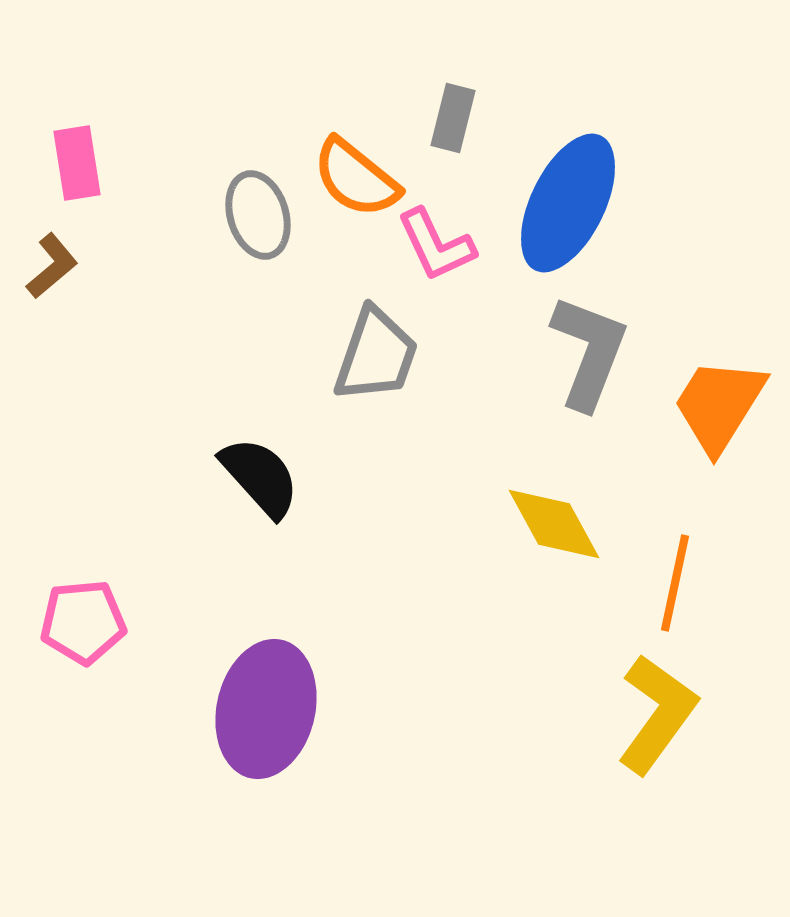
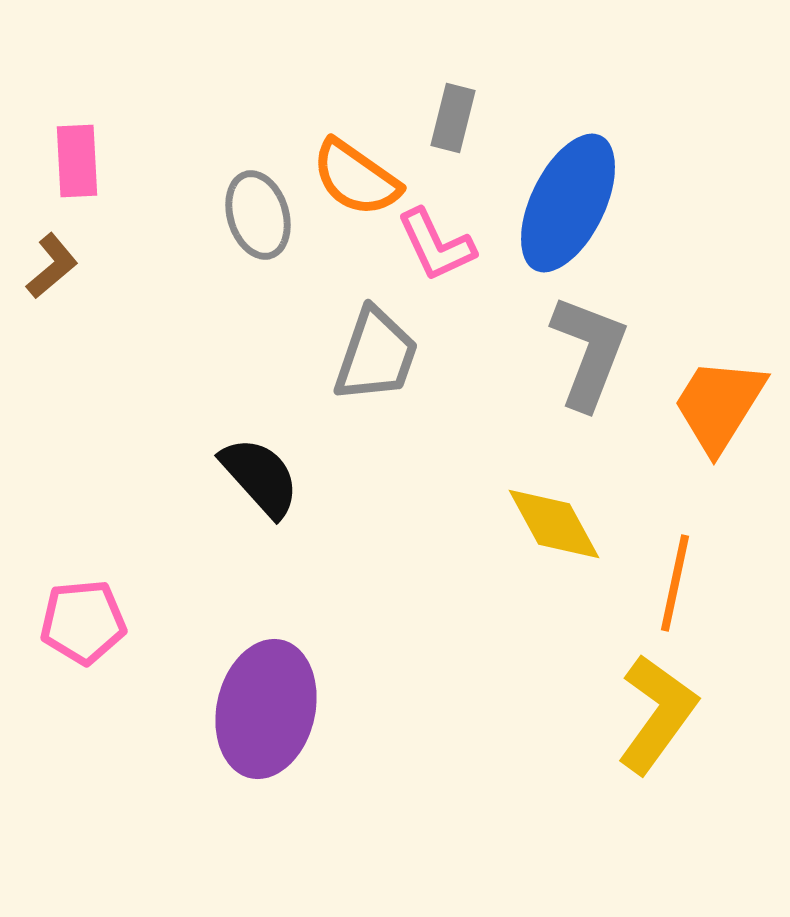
pink rectangle: moved 2 px up; rotated 6 degrees clockwise
orange semicircle: rotated 4 degrees counterclockwise
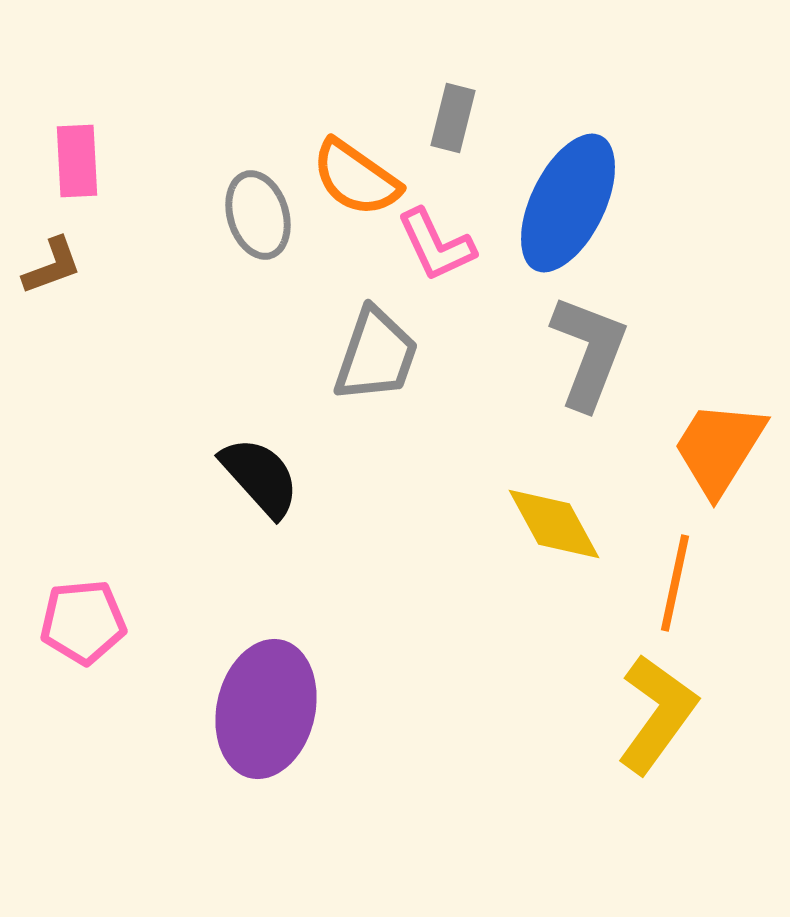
brown L-shape: rotated 20 degrees clockwise
orange trapezoid: moved 43 px down
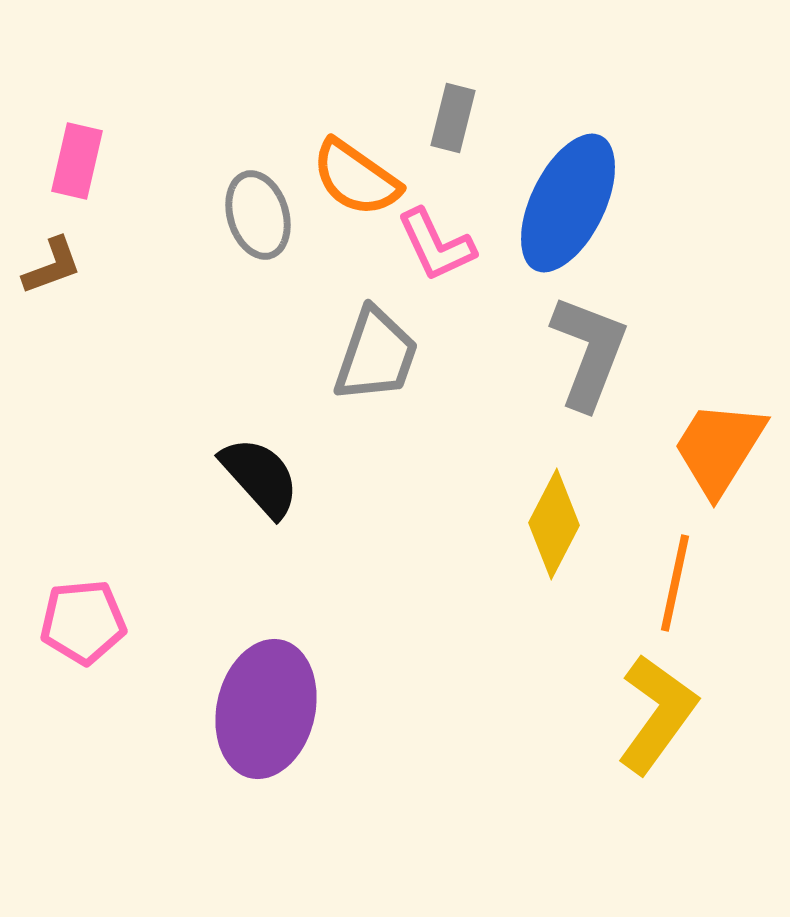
pink rectangle: rotated 16 degrees clockwise
yellow diamond: rotated 56 degrees clockwise
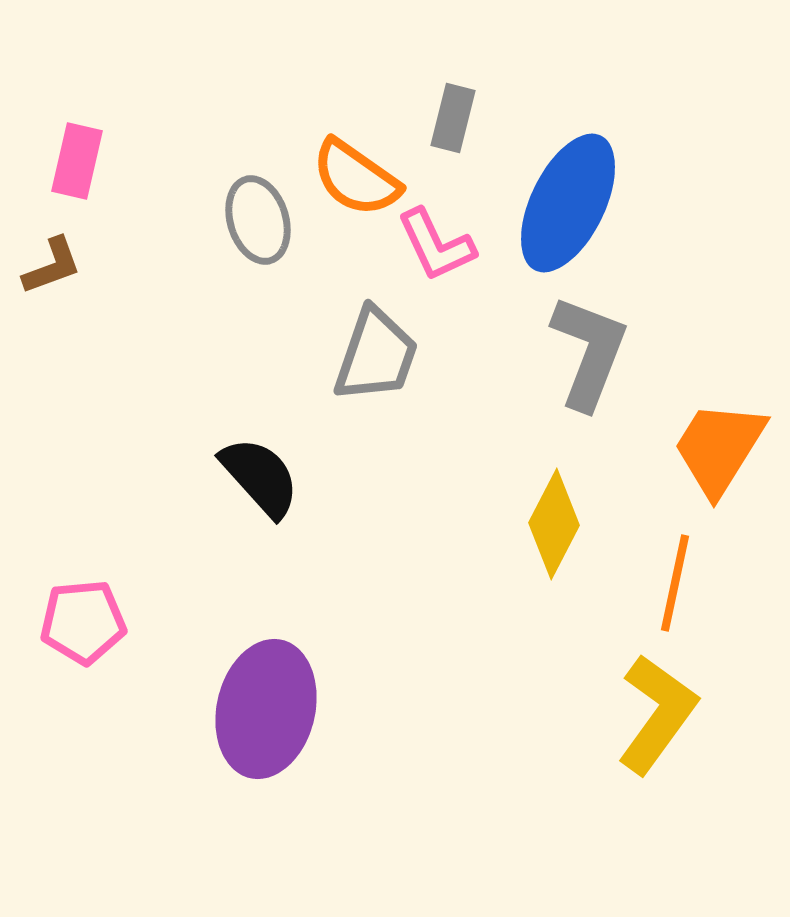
gray ellipse: moved 5 px down
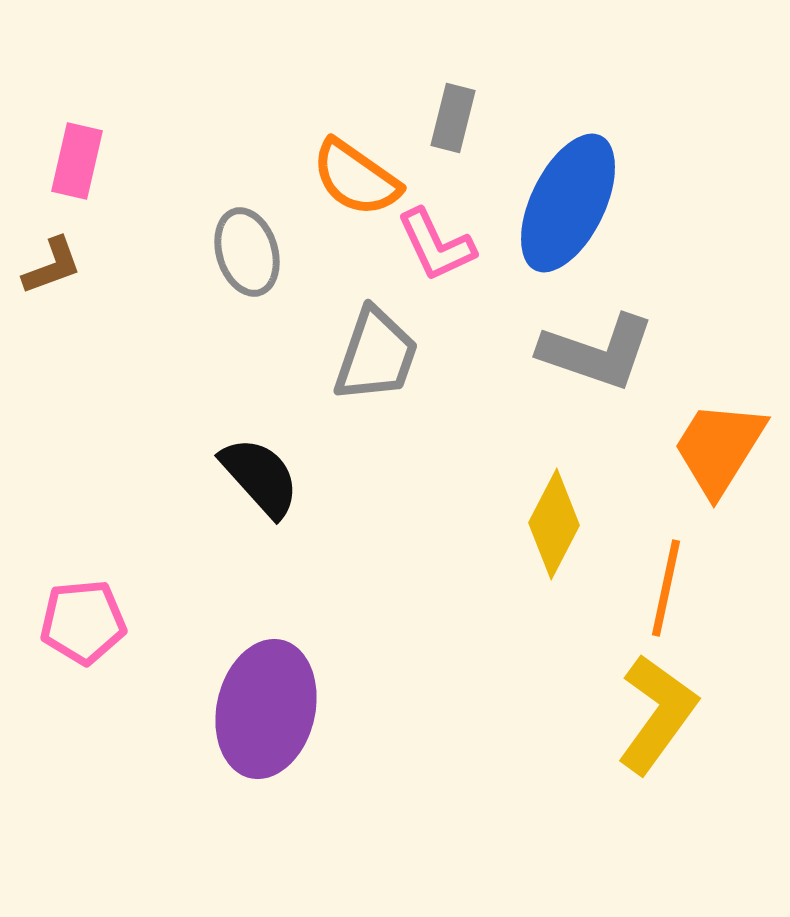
gray ellipse: moved 11 px left, 32 px down
gray L-shape: moved 8 px right; rotated 88 degrees clockwise
orange line: moved 9 px left, 5 px down
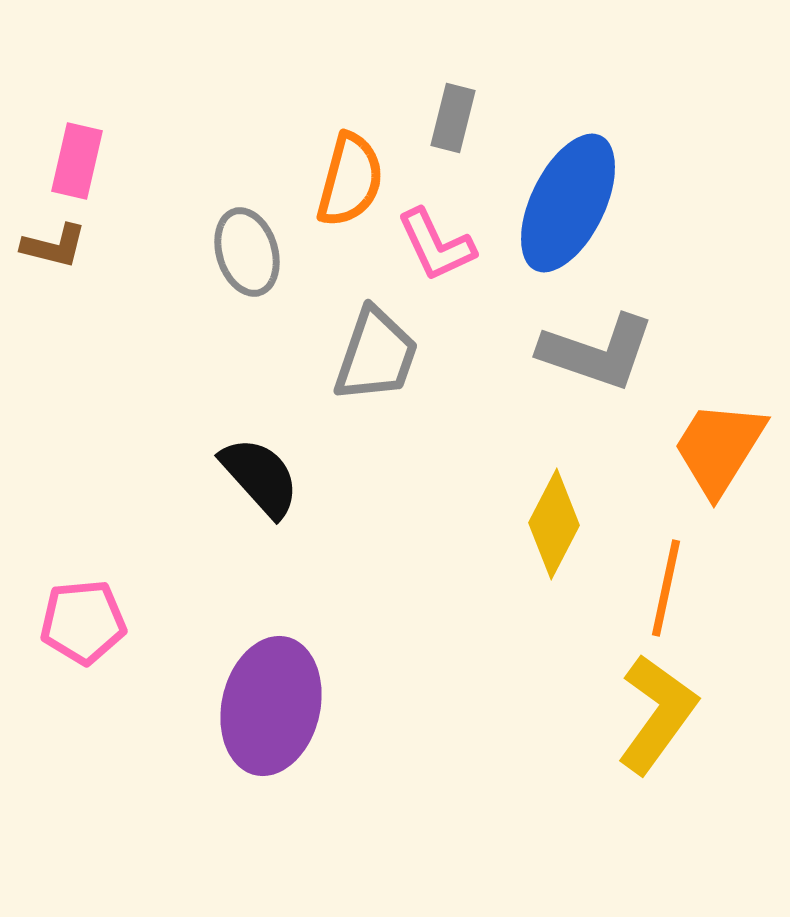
orange semicircle: moved 6 px left, 2 px down; rotated 110 degrees counterclockwise
brown L-shape: moved 2 px right, 20 px up; rotated 34 degrees clockwise
purple ellipse: moved 5 px right, 3 px up
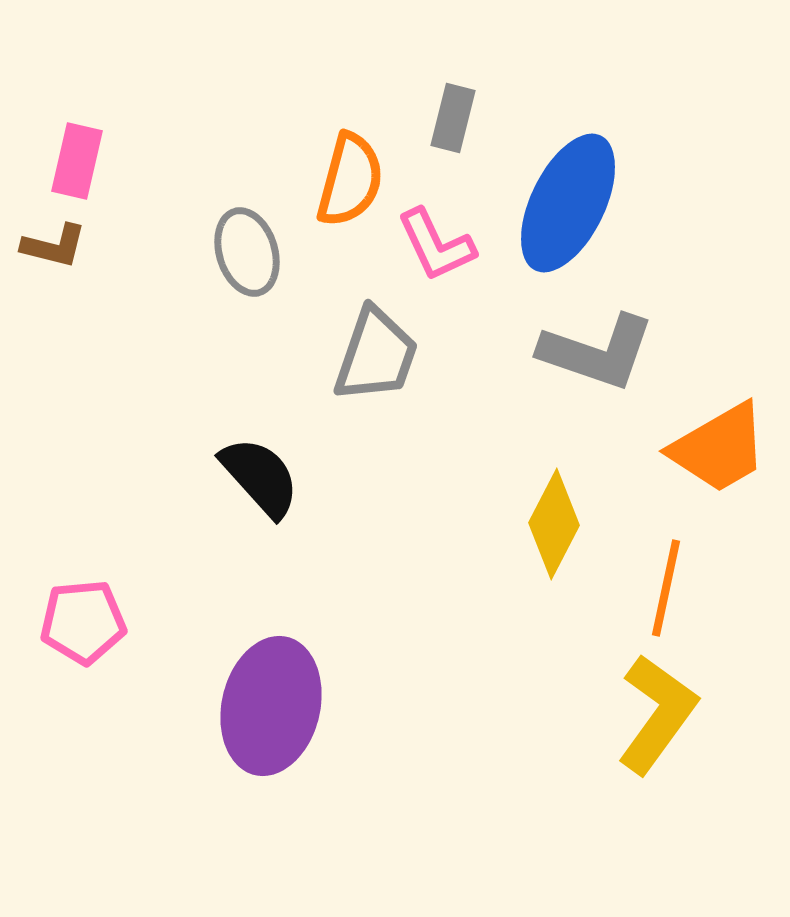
orange trapezoid: rotated 152 degrees counterclockwise
